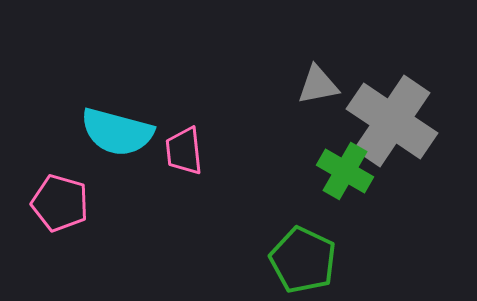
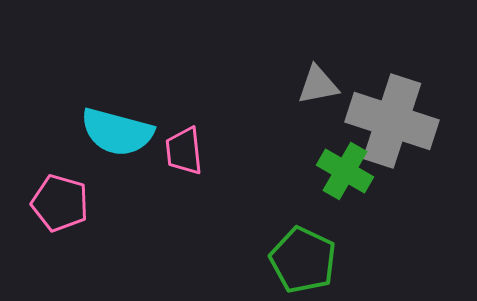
gray cross: rotated 16 degrees counterclockwise
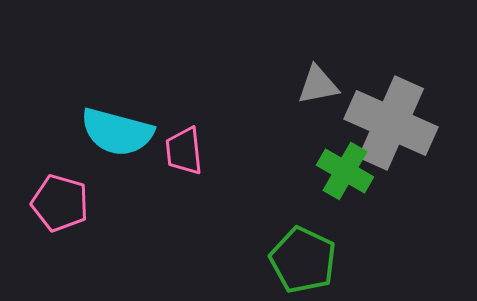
gray cross: moved 1 px left, 2 px down; rotated 6 degrees clockwise
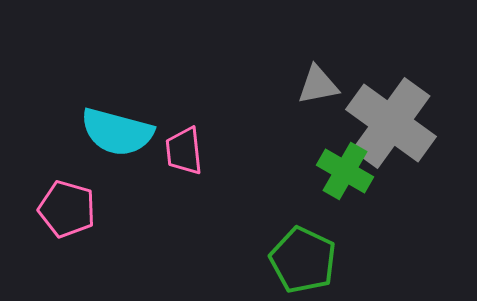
gray cross: rotated 12 degrees clockwise
pink pentagon: moved 7 px right, 6 px down
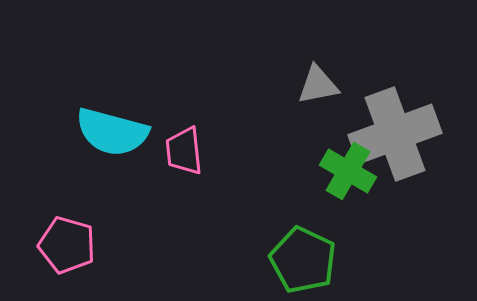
gray cross: moved 4 px right, 11 px down; rotated 34 degrees clockwise
cyan semicircle: moved 5 px left
green cross: moved 3 px right
pink pentagon: moved 36 px down
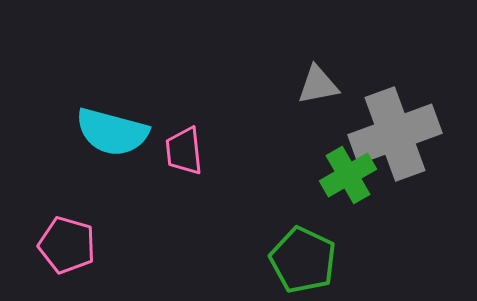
green cross: moved 4 px down; rotated 30 degrees clockwise
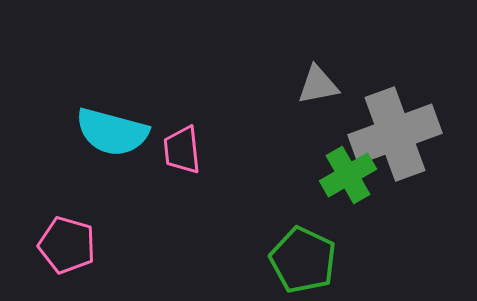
pink trapezoid: moved 2 px left, 1 px up
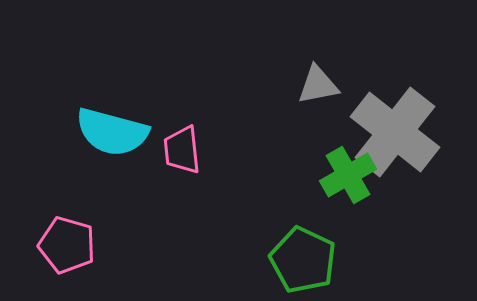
gray cross: moved 2 px up; rotated 32 degrees counterclockwise
